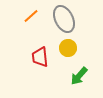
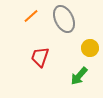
yellow circle: moved 22 px right
red trapezoid: rotated 25 degrees clockwise
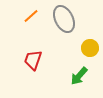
red trapezoid: moved 7 px left, 3 px down
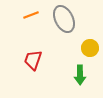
orange line: moved 1 px up; rotated 21 degrees clockwise
green arrow: moved 1 px right, 1 px up; rotated 42 degrees counterclockwise
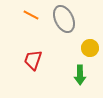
orange line: rotated 49 degrees clockwise
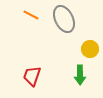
yellow circle: moved 1 px down
red trapezoid: moved 1 px left, 16 px down
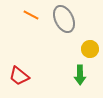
red trapezoid: moved 13 px left; rotated 70 degrees counterclockwise
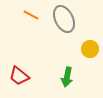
green arrow: moved 13 px left, 2 px down; rotated 12 degrees clockwise
